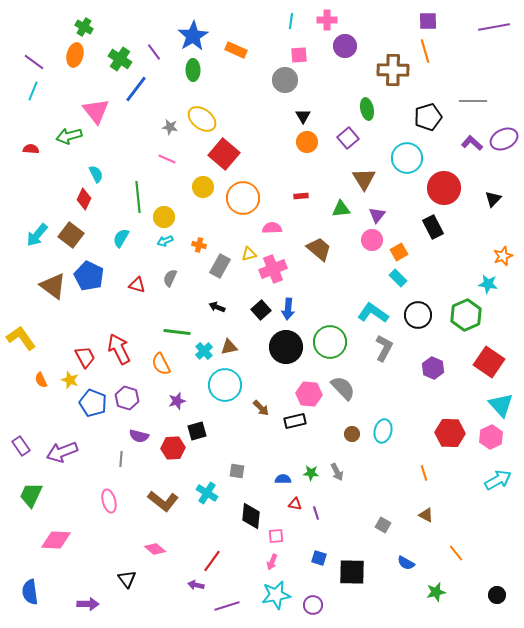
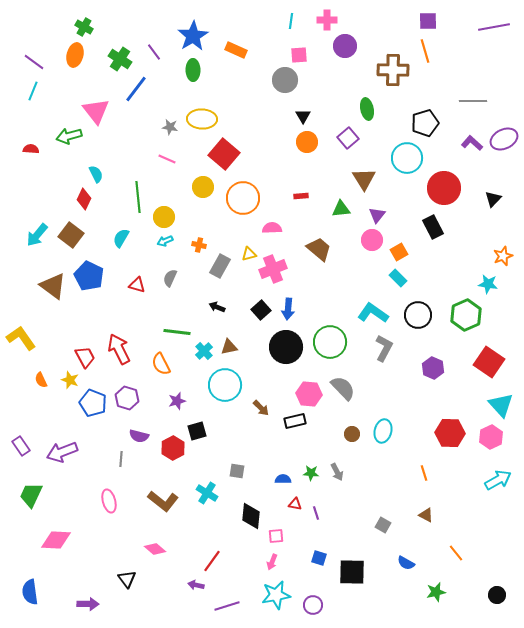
black pentagon at (428, 117): moved 3 px left, 6 px down
yellow ellipse at (202, 119): rotated 36 degrees counterclockwise
red hexagon at (173, 448): rotated 25 degrees counterclockwise
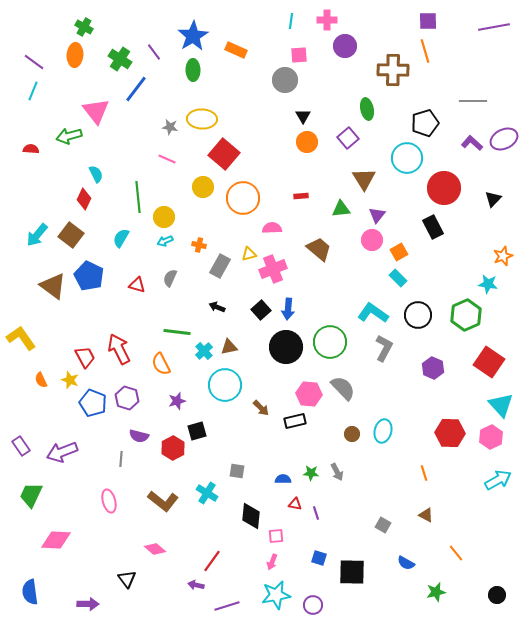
orange ellipse at (75, 55): rotated 10 degrees counterclockwise
